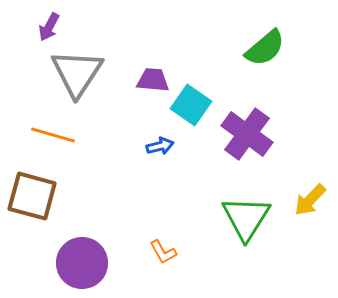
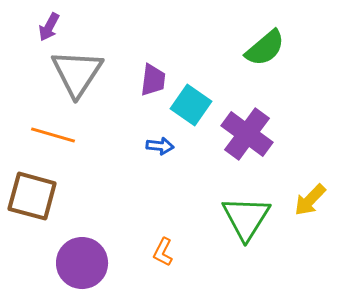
purple trapezoid: rotated 92 degrees clockwise
blue arrow: rotated 20 degrees clockwise
orange L-shape: rotated 56 degrees clockwise
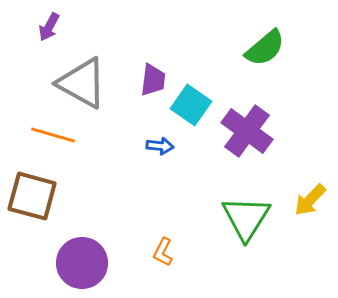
gray triangle: moved 5 px right, 10 px down; rotated 34 degrees counterclockwise
purple cross: moved 3 px up
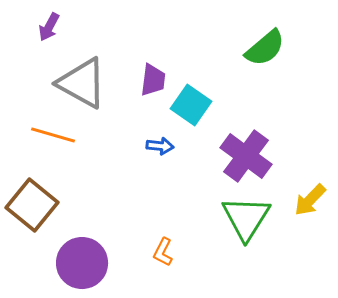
purple cross: moved 1 px left, 25 px down
brown square: moved 9 px down; rotated 24 degrees clockwise
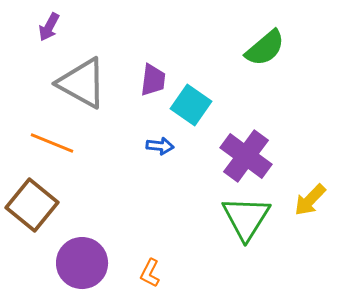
orange line: moved 1 px left, 8 px down; rotated 6 degrees clockwise
orange L-shape: moved 13 px left, 21 px down
